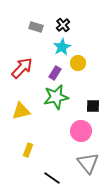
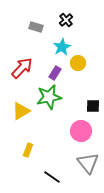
black cross: moved 3 px right, 5 px up
green star: moved 7 px left
yellow triangle: rotated 18 degrees counterclockwise
black line: moved 1 px up
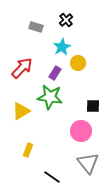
green star: moved 1 px right; rotated 20 degrees clockwise
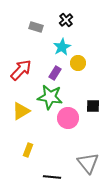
red arrow: moved 1 px left, 2 px down
pink circle: moved 13 px left, 13 px up
black line: rotated 30 degrees counterclockwise
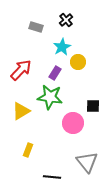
yellow circle: moved 1 px up
pink circle: moved 5 px right, 5 px down
gray triangle: moved 1 px left, 1 px up
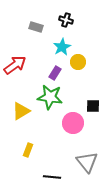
black cross: rotated 32 degrees counterclockwise
red arrow: moved 6 px left, 5 px up; rotated 10 degrees clockwise
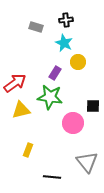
black cross: rotated 24 degrees counterclockwise
cyan star: moved 2 px right, 4 px up; rotated 18 degrees counterclockwise
red arrow: moved 18 px down
yellow triangle: moved 1 px up; rotated 18 degrees clockwise
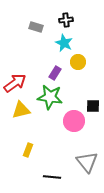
pink circle: moved 1 px right, 2 px up
